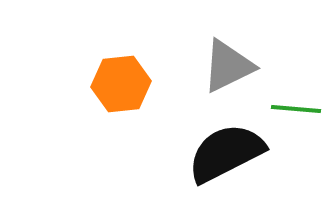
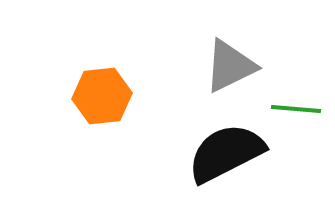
gray triangle: moved 2 px right
orange hexagon: moved 19 px left, 12 px down
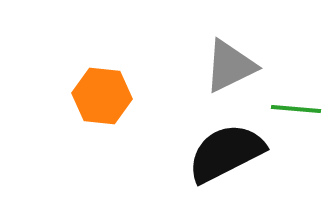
orange hexagon: rotated 12 degrees clockwise
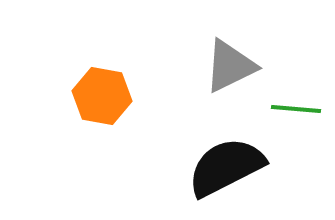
orange hexagon: rotated 4 degrees clockwise
black semicircle: moved 14 px down
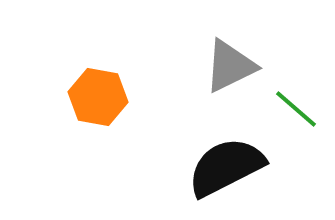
orange hexagon: moved 4 px left, 1 px down
green line: rotated 36 degrees clockwise
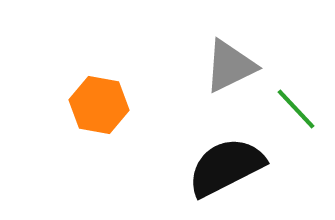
orange hexagon: moved 1 px right, 8 px down
green line: rotated 6 degrees clockwise
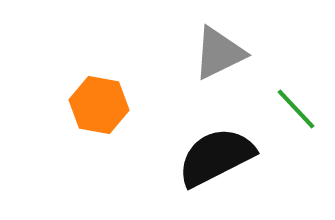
gray triangle: moved 11 px left, 13 px up
black semicircle: moved 10 px left, 10 px up
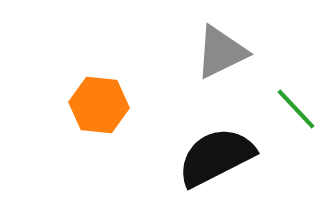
gray triangle: moved 2 px right, 1 px up
orange hexagon: rotated 4 degrees counterclockwise
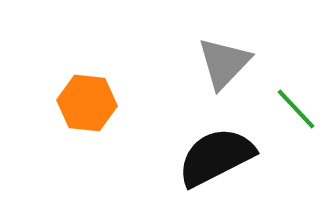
gray triangle: moved 3 px right, 11 px down; rotated 20 degrees counterclockwise
orange hexagon: moved 12 px left, 2 px up
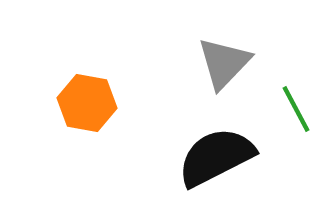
orange hexagon: rotated 4 degrees clockwise
green line: rotated 15 degrees clockwise
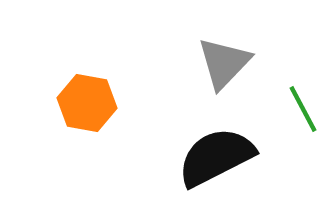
green line: moved 7 px right
